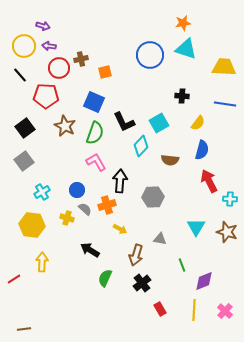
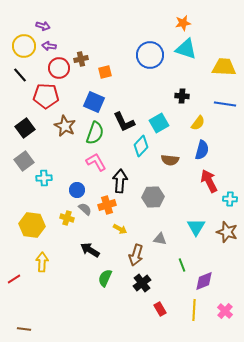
cyan cross at (42, 192): moved 2 px right, 14 px up; rotated 28 degrees clockwise
brown line at (24, 329): rotated 16 degrees clockwise
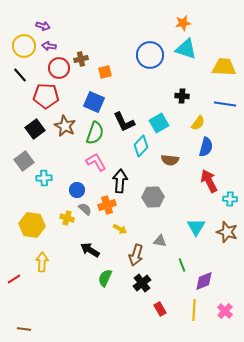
black square at (25, 128): moved 10 px right, 1 px down
blue semicircle at (202, 150): moved 4 px right, 3 px up
gray triangle at (160, 239): moved 2 px down
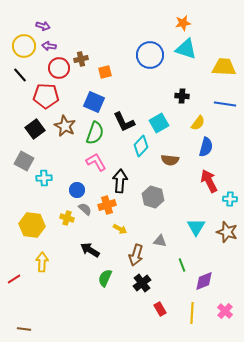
gray square at (24, 161): rotated 24 degrees counterclockwise
gray hexagon at (153, 197): rotated 20 degrees clockwise
yellow line at (194, 310): moved 2 px left, 3 px down
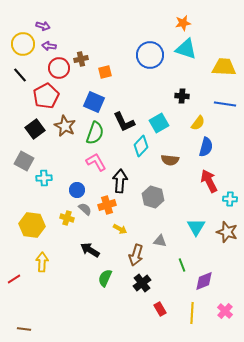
yellow circle at (24, 46): moved 1 px left, 2 px up
red pentagon at (46, 96): rotated 30 degrees counterclockwise
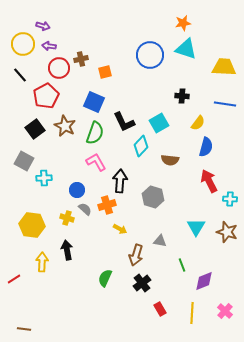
black arrow at (90, 250): moved 23 px left; rotated 48 degrees clockwise
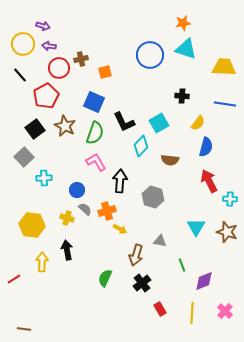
gray square at (24, 161): moved 4 px up; rotated 18 degrees clockwise
orange cross at (107, 205): moved 6 px down
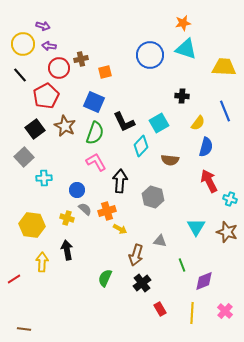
blue line at (225, 104): moved 7 px down; rotated 60 degrees clockwise
cyan cross at (230, 199): rotated 16 degrees clockwise
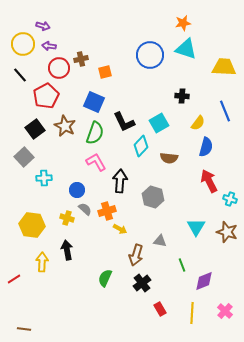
brown semicircle at (170, 160): moved 1 px left, 2 px up
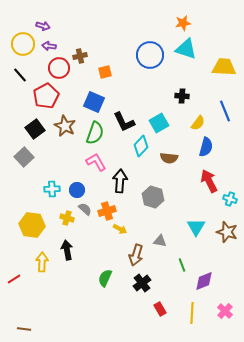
brown cross at (81, 59): moved 1 px left, 3 px up
cyan cross at (44, 178): moved 8 px right, 11 px down
